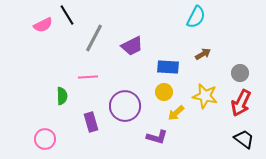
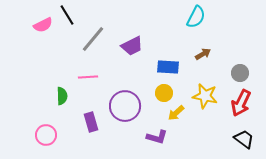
gray line: moved 1 px left, 1 px down; rotated 12 degrees clockwise
yellow circle: moved 1 px down
pink circle: moved 1 px right, 4 px up
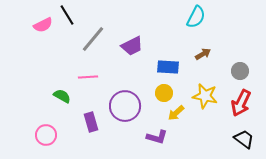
gray circle: moved 2 px up
green semicircle: rotated 60 degrees counterclockwise
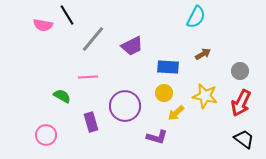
pink semicircle: rotated 36 degrees clockwise
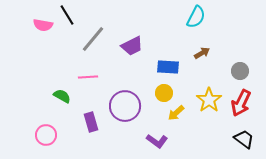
brown arrow: moved 1 px left, 1 px up
yellow star: moved 4 px right, 4 px down; rotated 25 degrees clockwise
purple L-shape: moved 4 px down; rotated 20 degrees clockwise
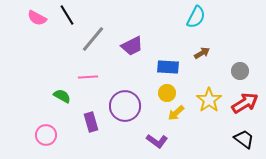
pink semicircle: moved 6 px left, 7 px up; rotated 18 degrees clockwise
yellow circle: moved 3 px right
red arrow: moved 4 px right; rotated 148 degrees counterclockwise
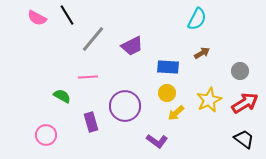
cyan semicircle: moved 1 px right, 2 px down
yellow star: rotated 10 degrees clockwise
